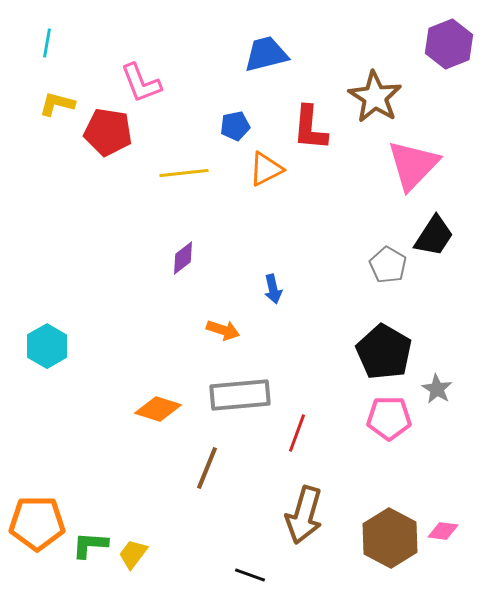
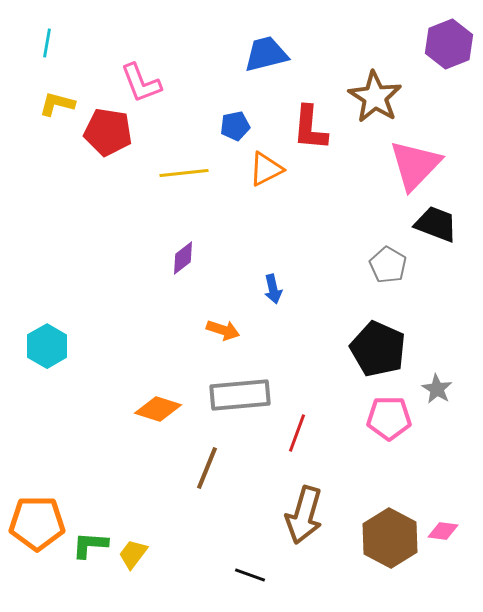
pink triangle: moved 2 px right
black trapezoid: moved 2 px right, 12 px up; rotated 102 degrees counterclockwise
black pentagon: moved 6 px left, 3 px up; rotated 6 degrees counterclockwise
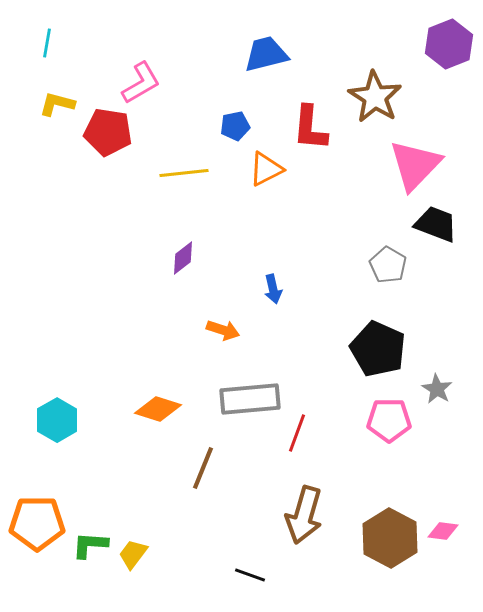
pink L-shape: rotated 99 degrees counterclockwise
cyan hexagon: moved 10 px right, 74 px down
gray rectangle: moved 10 px right, 4 px down
pink pentagon: moved 2 px down
brown line: moved 4 px left
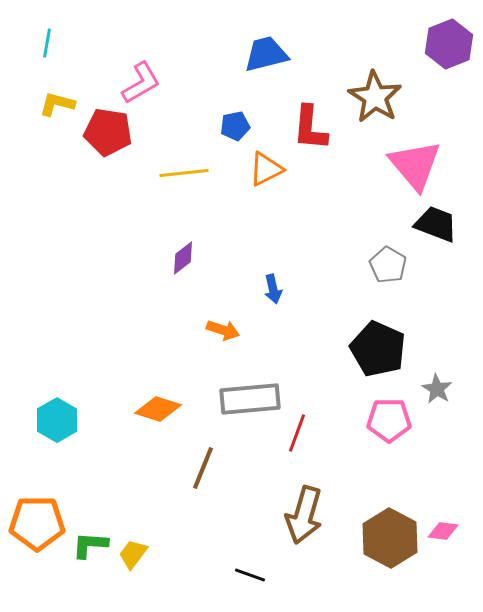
pink triangle: rotated 24 degrees counterclockwise
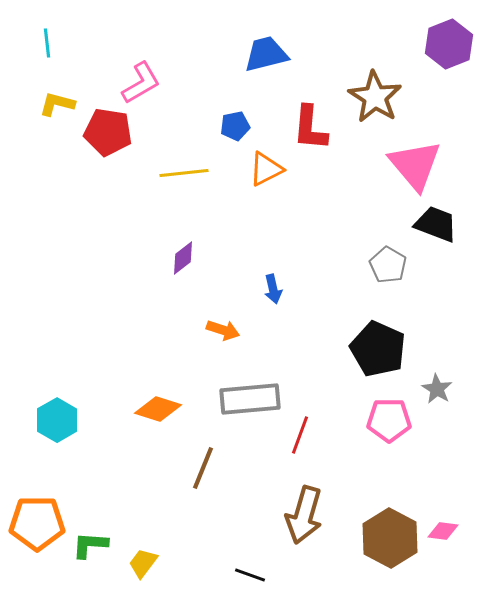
cyan line: rotated 16 degrees counterclockwise
red line: moved 3 px right, 2 px down
yellow trapezoid: moved 10 px right, 9 px down
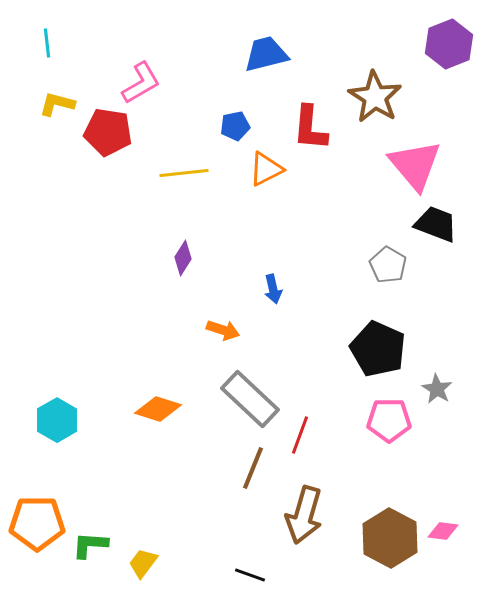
purple diamond: rotated 20 degrees counterclockwise
gray rectangle: rotated 48 degrees clockwise
brown line: moved 50 px right
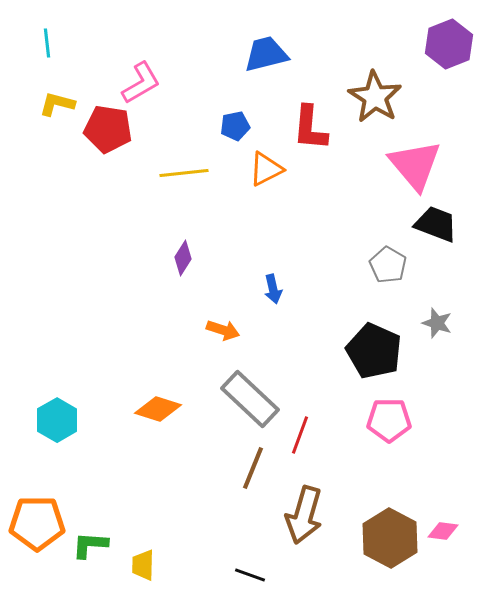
red pentagon: moved 3 px up
black pentagon: moved 4 px left, 2 px down
gray star: moved 66 px up; rotated 12 degrees counterclockwise
yellow trapezoid: moved 2 px down; rotated 36 degrees counterclockwise
